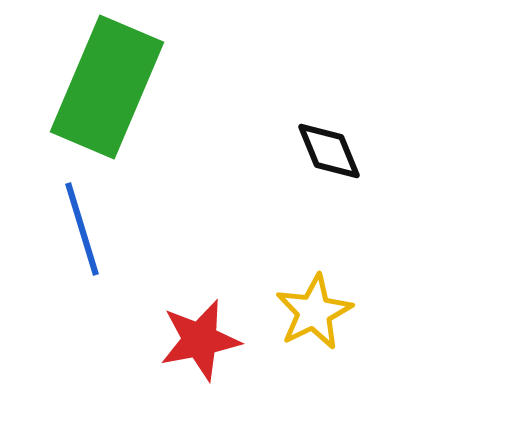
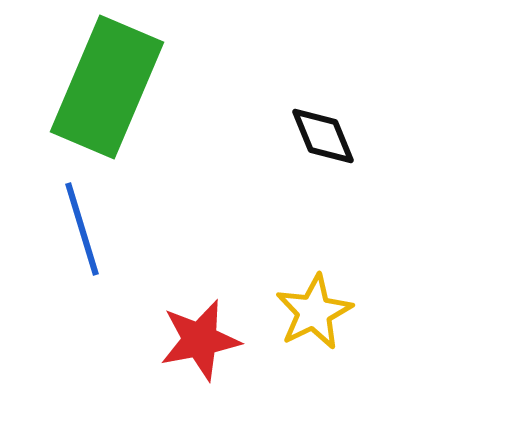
black diamond: moved 6 px left, 15 px up
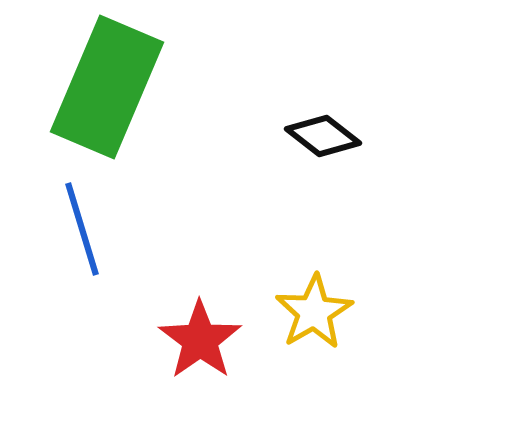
black diamond: rotated 30 degrees counterclockwise
yellow star: rotated 4 degrees counterclockwise
red star: rotated 24 degrees counterclockwise
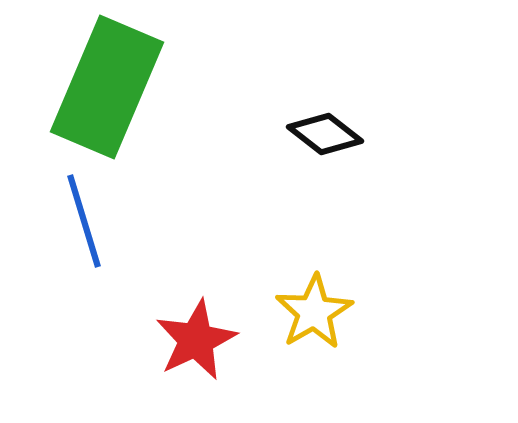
black diamond: moved 2 px right, 2 px up
blue line: moved 2 px right, 8 px up
red star: moved 4 px left; rotated 10 degrees clockwise
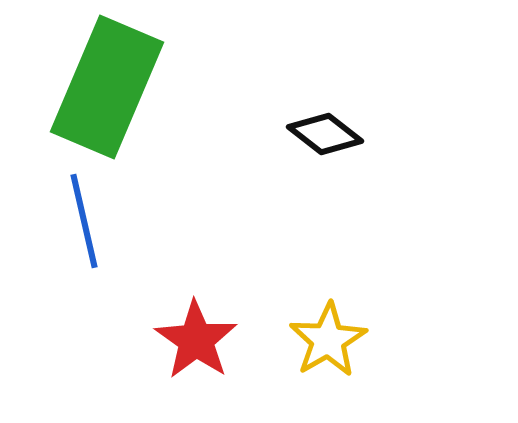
blue line: rotated 4 degrees clockwise
yellow star: moved 14 px right, 28 px down
red star: rotated 12 degrees counterclockwise
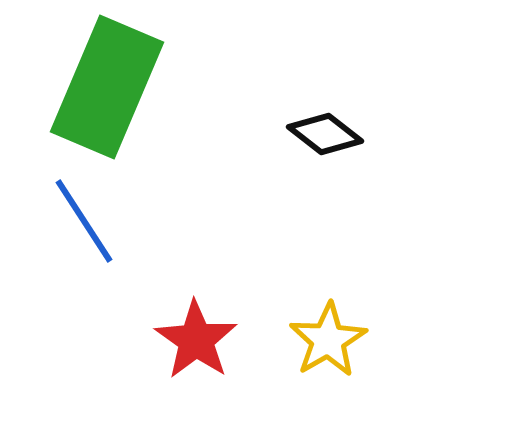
blue line: rotated 20 degrees counterclockwise
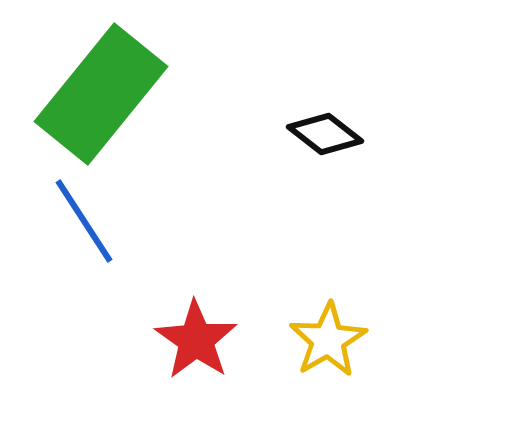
green rectangle: moved 6 px left, 7 px down; rotated 16 degrees clockwise
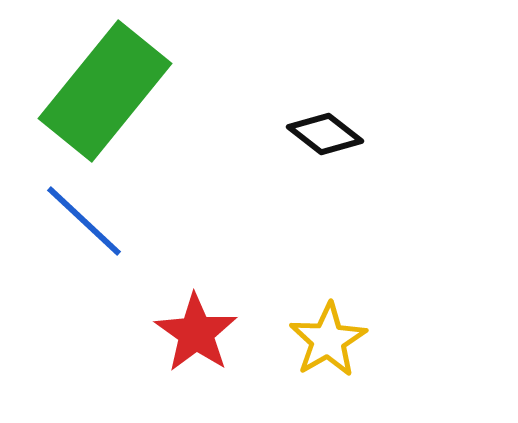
green rectangle: moved 4 px right, 3 px up
blue line: rotated 14 degrees counterclockwise
red star: moved 7 px up
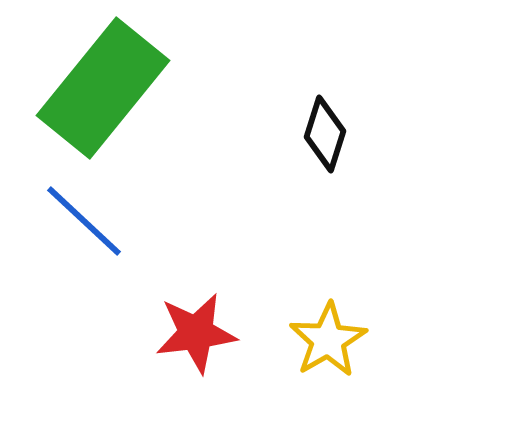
green rectangle: moved 2 px left, 3 px up
black diamond: rotated 70 degrees clockwise
red star: rotated 30 degrees clockwise
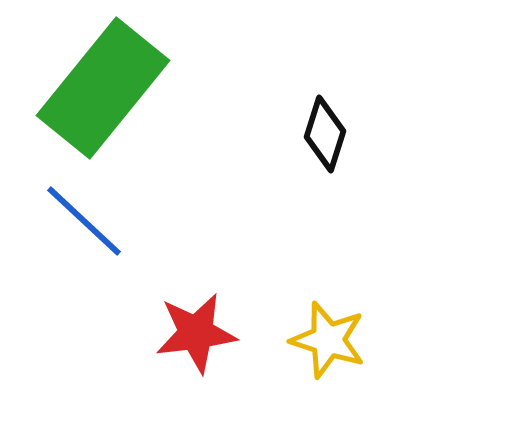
yellow star: rotated 24 degrees counterclockwise
